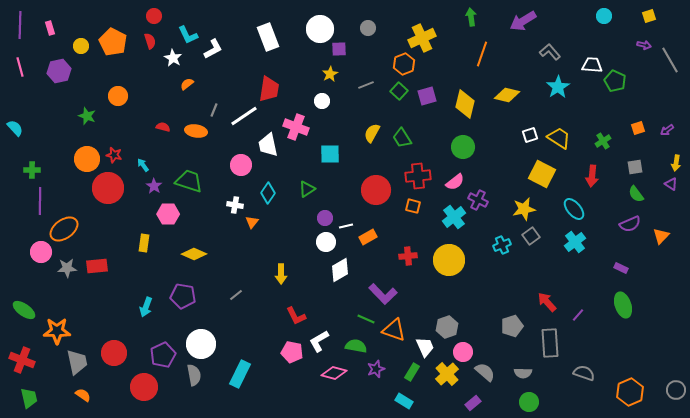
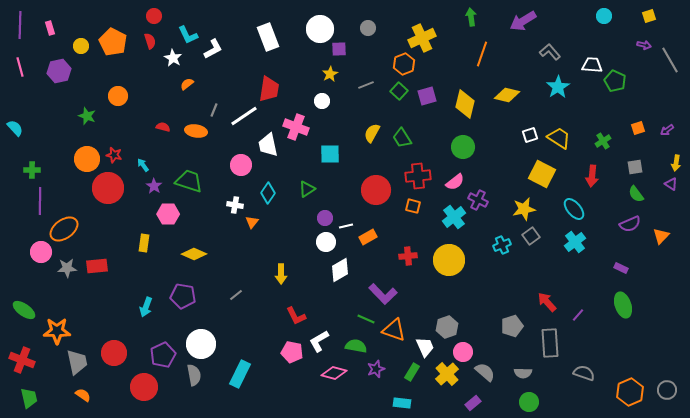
gray circle at (676, 390): moved 9 px left
cyan rectangle at (404, 401): moved 2 px left, 2 px down; rotated 24 degrees counterclockwise
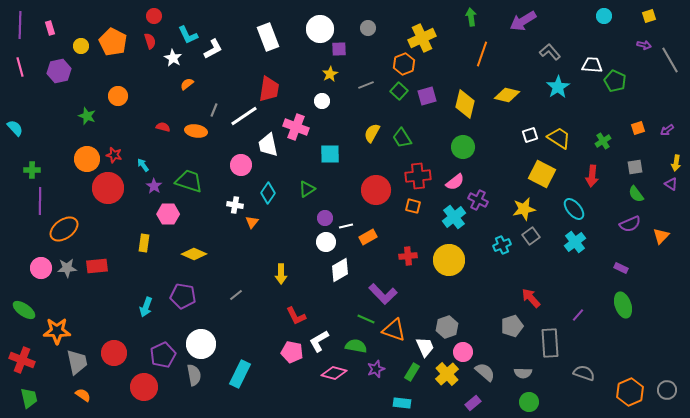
pink circle at (41, 252): moved 16 px down
red arrow at (547, 302): moved 16 px left, 4 px up
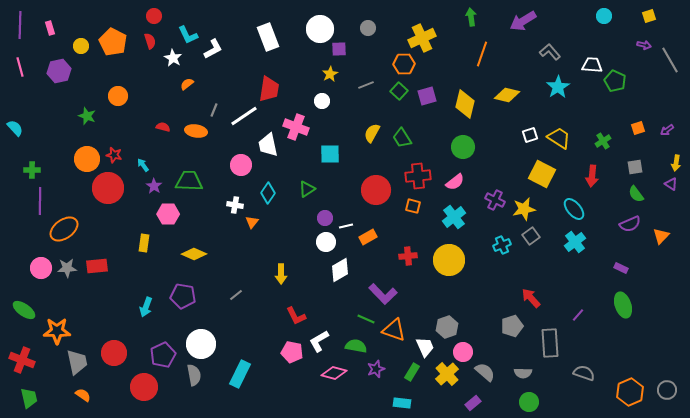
orange hexagon at (404, 64): rotated 20 degrees clockwise
green trapezoid at (189, 181): rotated 16 degrees counterclockwise
purple cross at (478, 200): moved 17 px right
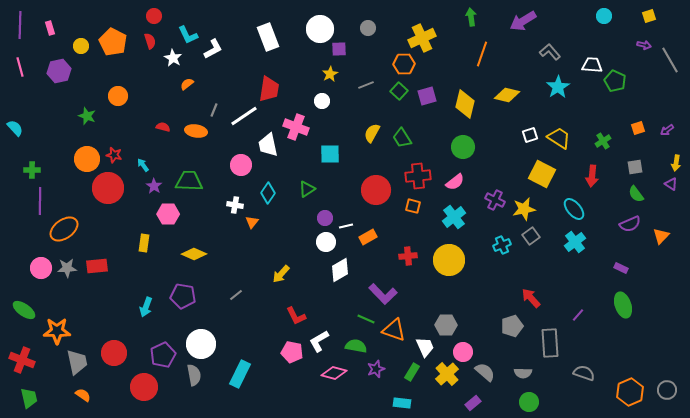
yellow arrow at (281, 274): rotated 42 degrees clockwise
gray hexagon at (447, 327): moved 1 px left, 2 px up; rotated 20 degrees clockwise
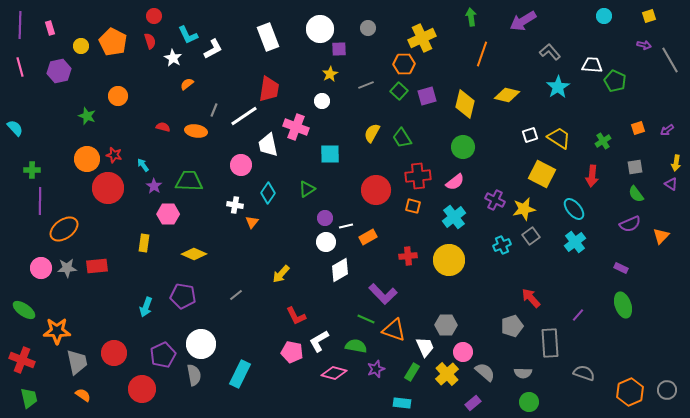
red circle at (144, 387): moved 2 px left, 2 px down
